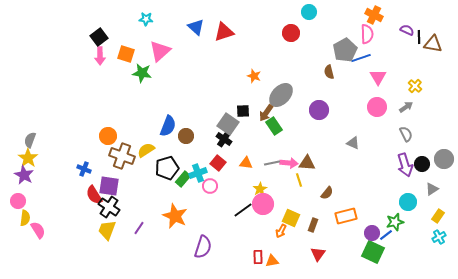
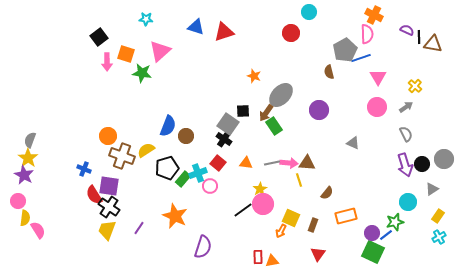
blue triangle at (196, 27): rotated 24 degrees counterclockwise
pink arrow at (100, 56): moved 7 px right, 6 px down
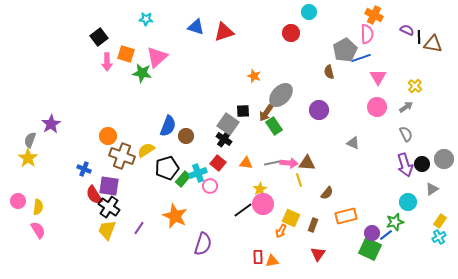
pink triangle at (160, 51): moved 3 px left, 6 px down
purple star at (24, 175): moved 27 px right, 51 px up; rotated 12 degrees clockwise
yellow rectangle at (438, 216): moved 2 px right, 5 px down
yellow semicircle at (25, 218): moved 13 px right, 11 px up
purple semicircle at (203, 247): moved 3 px up
green square at (373, 252): moved 3 px left, 3 px up
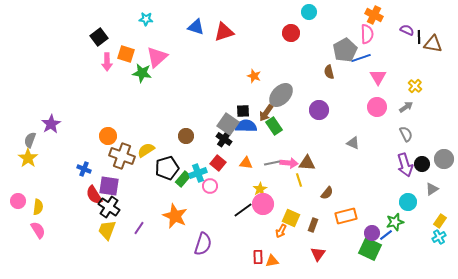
blue semicircle at (168, 126): moved 78 px right; rotated 110 degrees counterclockwise
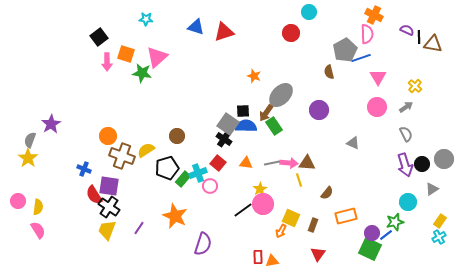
brown circle at (186, 136): moved 9 px left
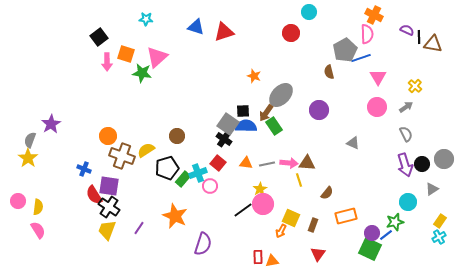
gray line at (272, 163): moved 5 px left, 1 px down
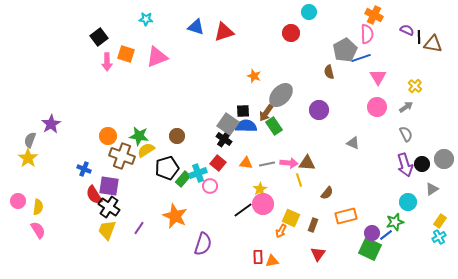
pink triangle at (157, 57): rotated 20 degrees clockwise
green star at (142, 73): moved 3 px left, 63 px down
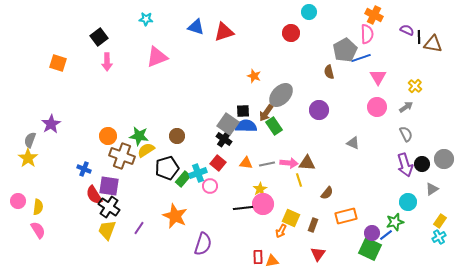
orange square at (126, 54): moved 68 px left, 9 px down
black line at (243, 210): moved 2 px up; rotated 30 degrees clockwise
